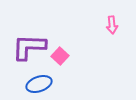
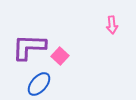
blue ellipse: rotated 30 degrees counterclockwise
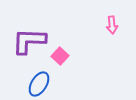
purple L-shape: moved 6 px up
blue ellipse: rotated 10 degrees counterclockwise
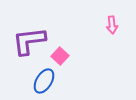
purple L-shape: rotated 9 degrees counterclockwise
blue ellipse: moved 5 px right, 3 px up
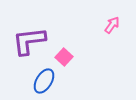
pink arrow: rotated 138 degrees counterclockwise
pink square: moved 4 px right, 1 px down
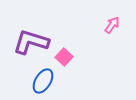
purple L-shape: moved 2 px right, 1 px down; rotated 24 degrees clockwise
blue ellipse: moved 1 px left
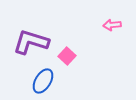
pink arrow: rotated 132 degrees counterclockwise
pink square: moved 3 px right, 1 px up
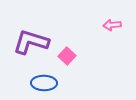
blue ellipse: moved 1 px right, 2 px down; rotated 60 degrees clockwise
